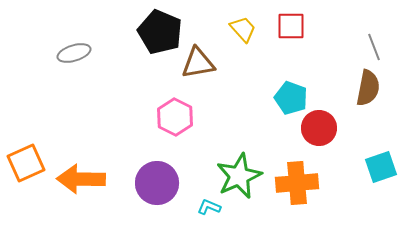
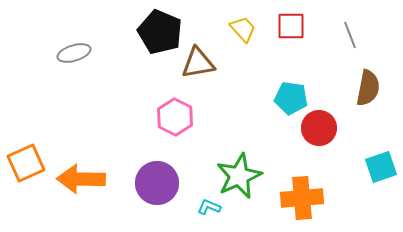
gray line: moved 24 px left, 12 px up
cyan pentagon: rotated 12 degrees counterclockwise
orange cross: moved 5 px right, 15 px down
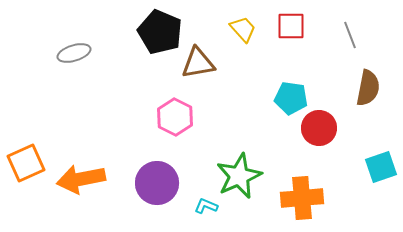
orange arrow: rotated 12 degrees counterclockwise
cyan L-shape: moved 3 px left, 1 px up
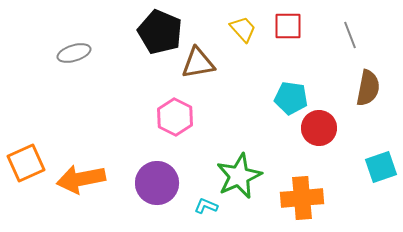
red square: moved 3 px left
